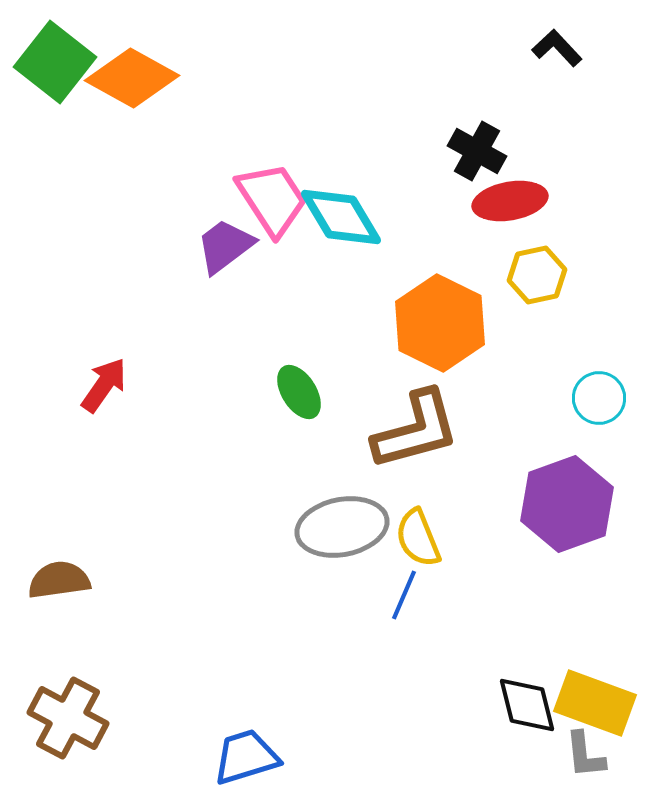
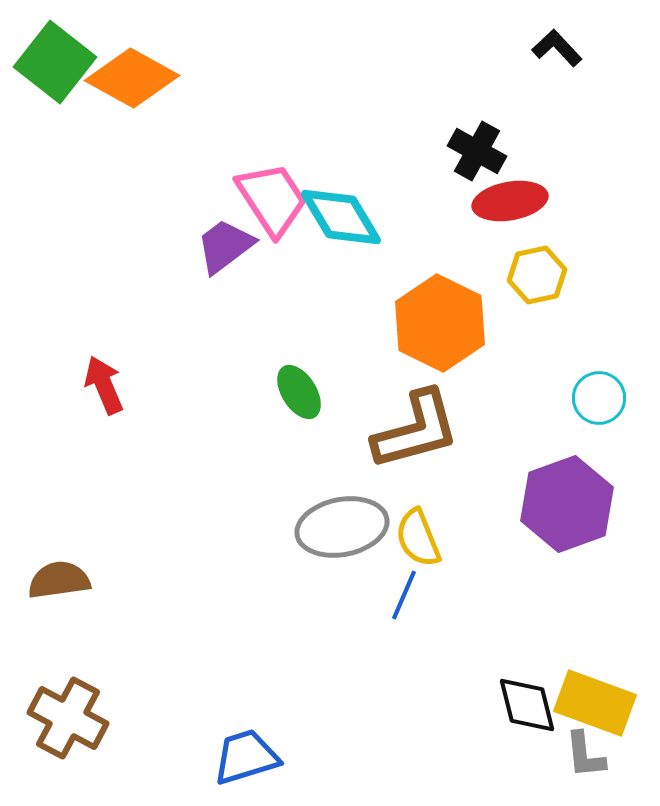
red arrow: rotated 58 degrees counterclockwise
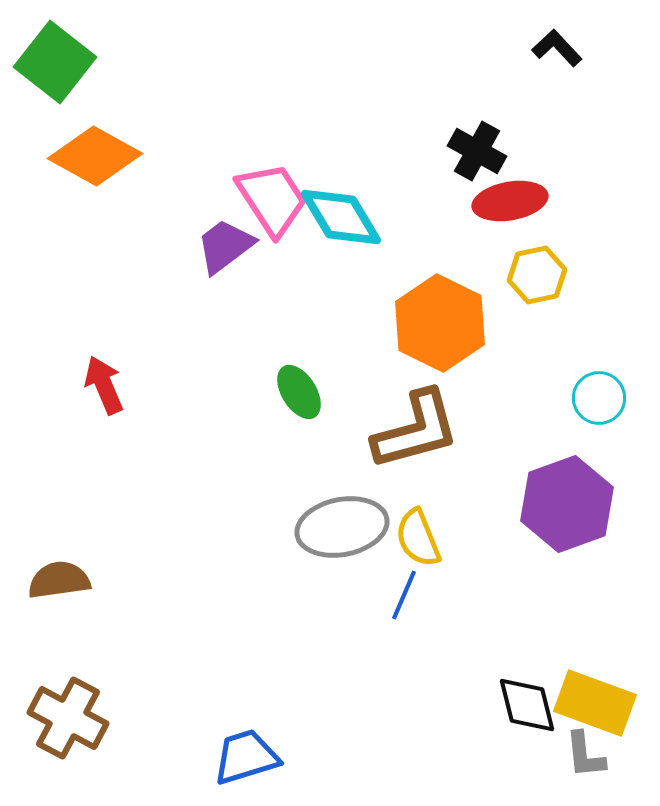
orange diamond: moved 37 px left, 78 px down
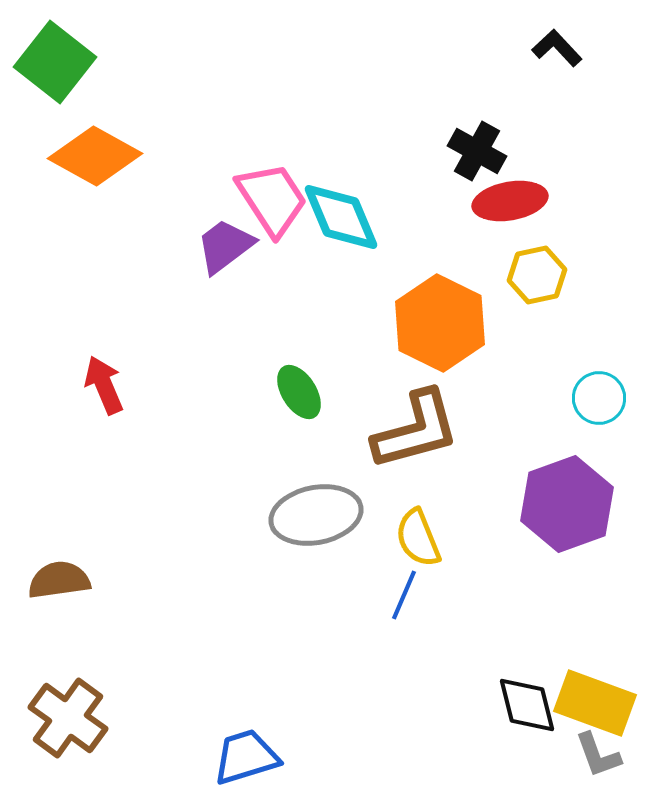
cyan diamond: rotated 8 degrees clockwise
gray ellipse: moved 26 px left, 12 px up
brown cross: rotated 8 degrees clockwise
gray L-shape: moved 13 px right; rotated 14 degrees counterclockwise
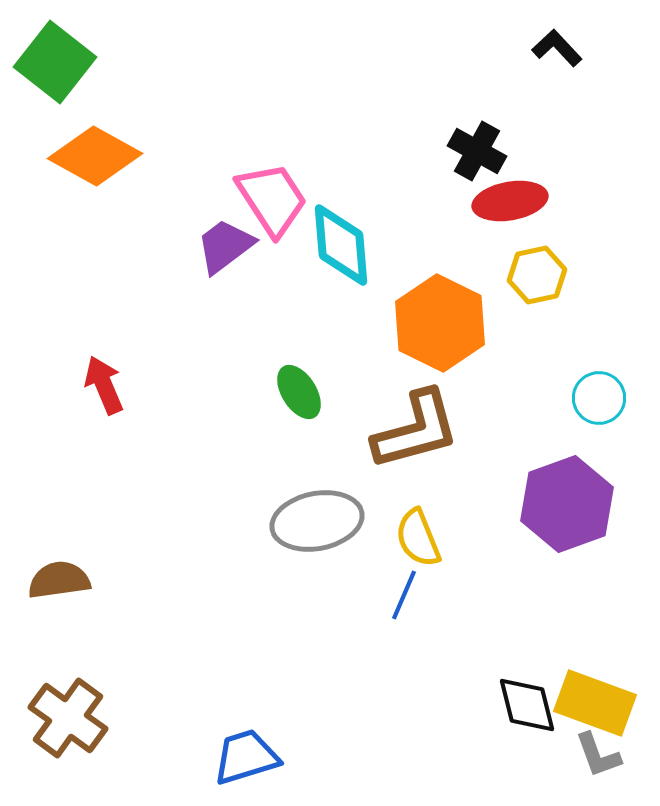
cyan diamond: moved 28 px down; rotated 18 degrees clockwise
gray ellipse: moved 1 px right, 6 px down
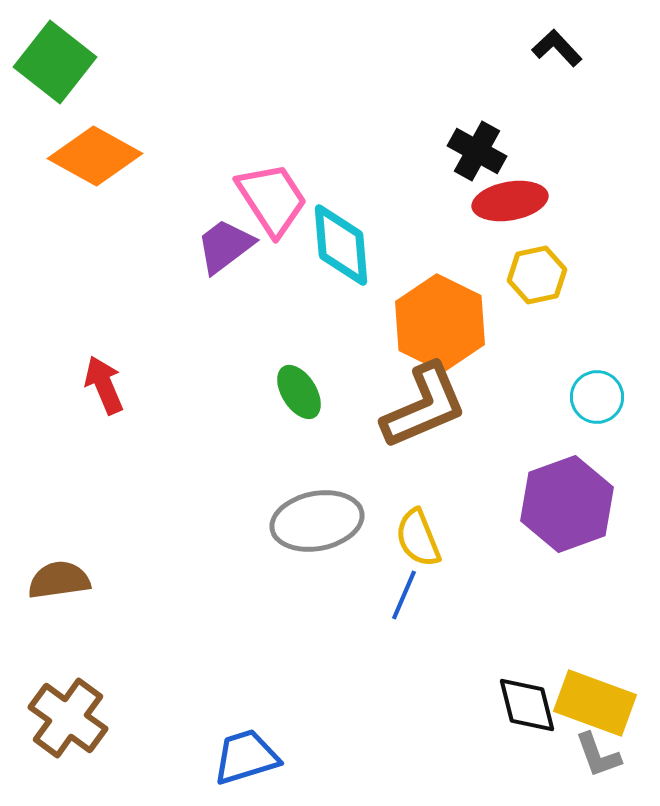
cyan circle: moved 2 px left, 1 px up
brown L-shape: moved 8 px right, 24 px up; rotated 8 degrees counterclockwise
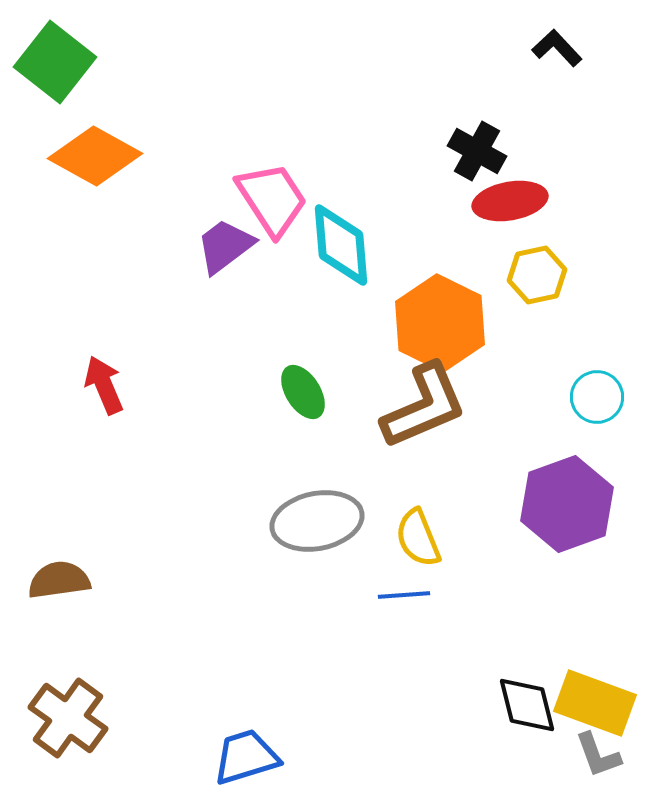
green ellipse: moved 4 px right
blue line: rotated 63 degrees clockwise
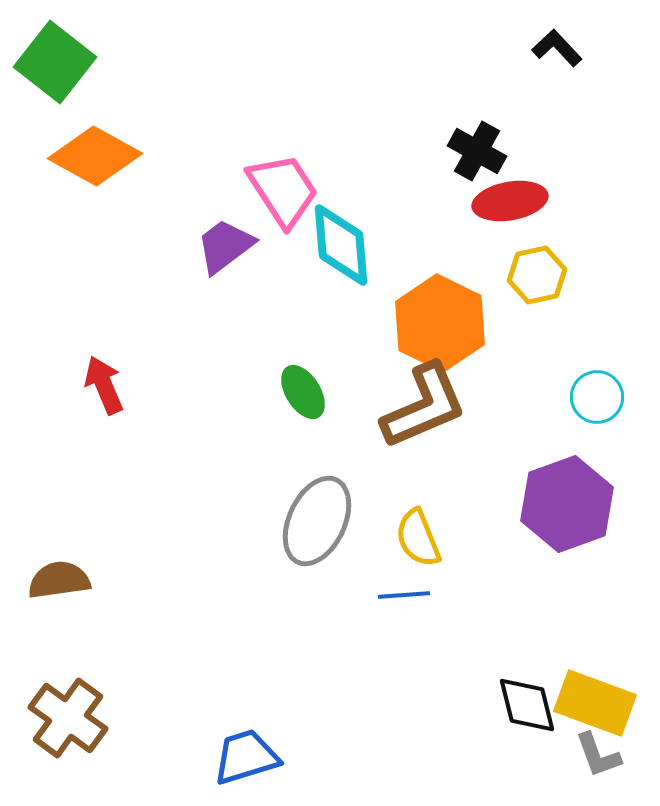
pink trapezoid: moved 11 px right, 9 px up
gray ellipse: rotated 54 degrees counterclockwise
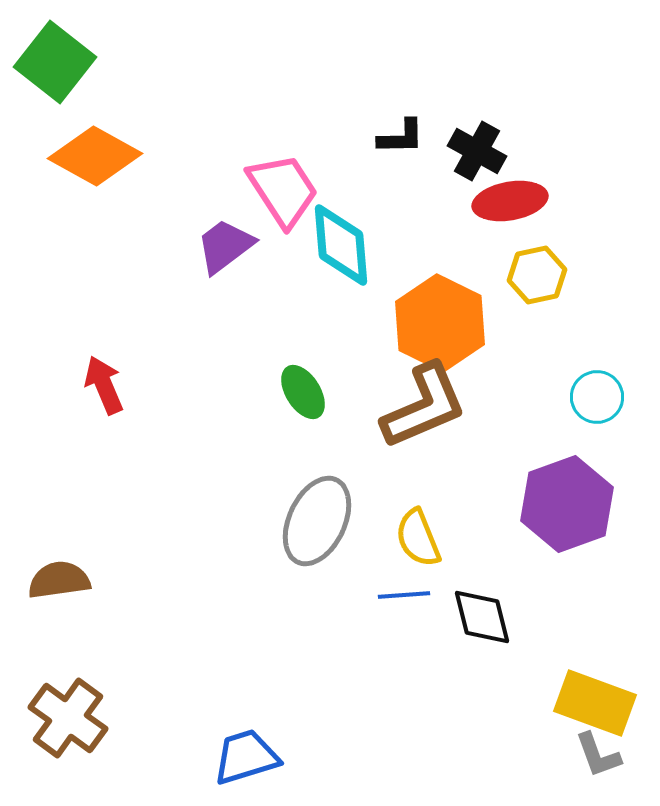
black L-shape: moved 156 px left, 89 px down; rotated 132 degrees clockwise
black diamond: moved 45 px left, 88 px up
